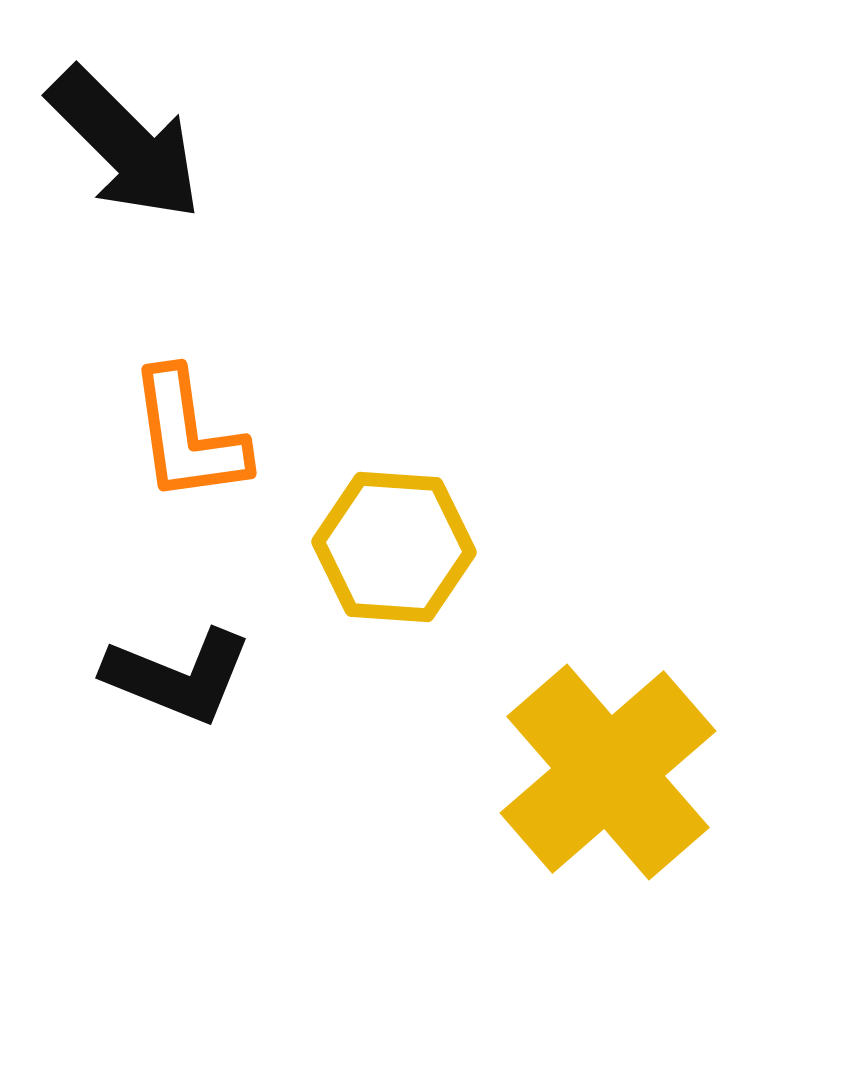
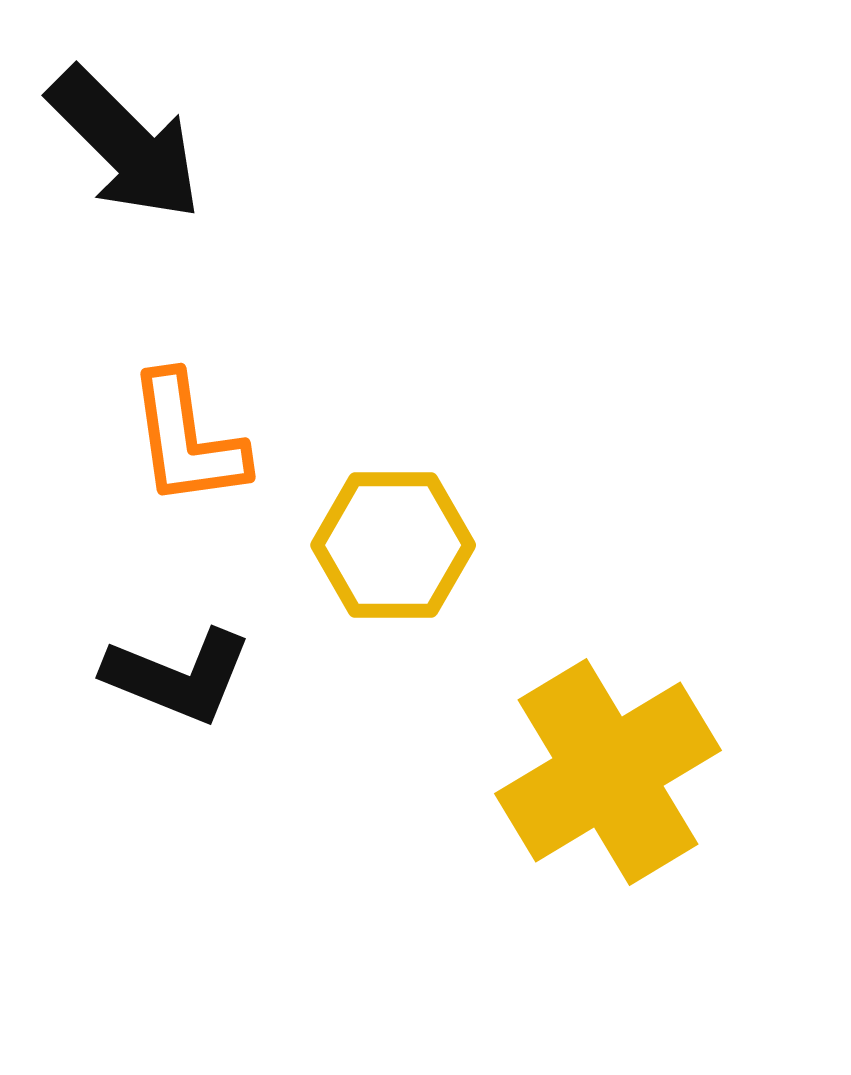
orange L-shape: moved 1 px left, 4 px down
yellow hexagon: moved 1 px left, 2 px up; rotated 4 degrees counterclockwise
yellow cross: rotated 10 degrees clockwise
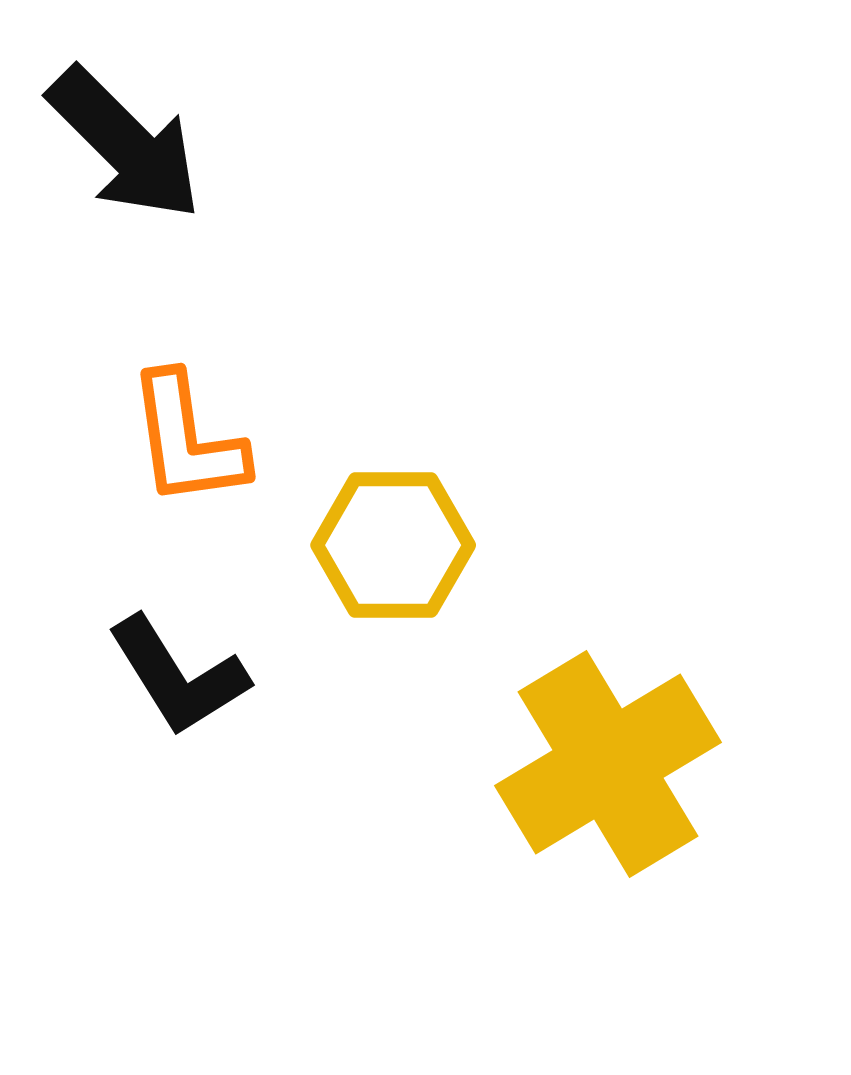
black L-shape: rotated 36 degrees clockwise
yellow cross: moved 8 px up
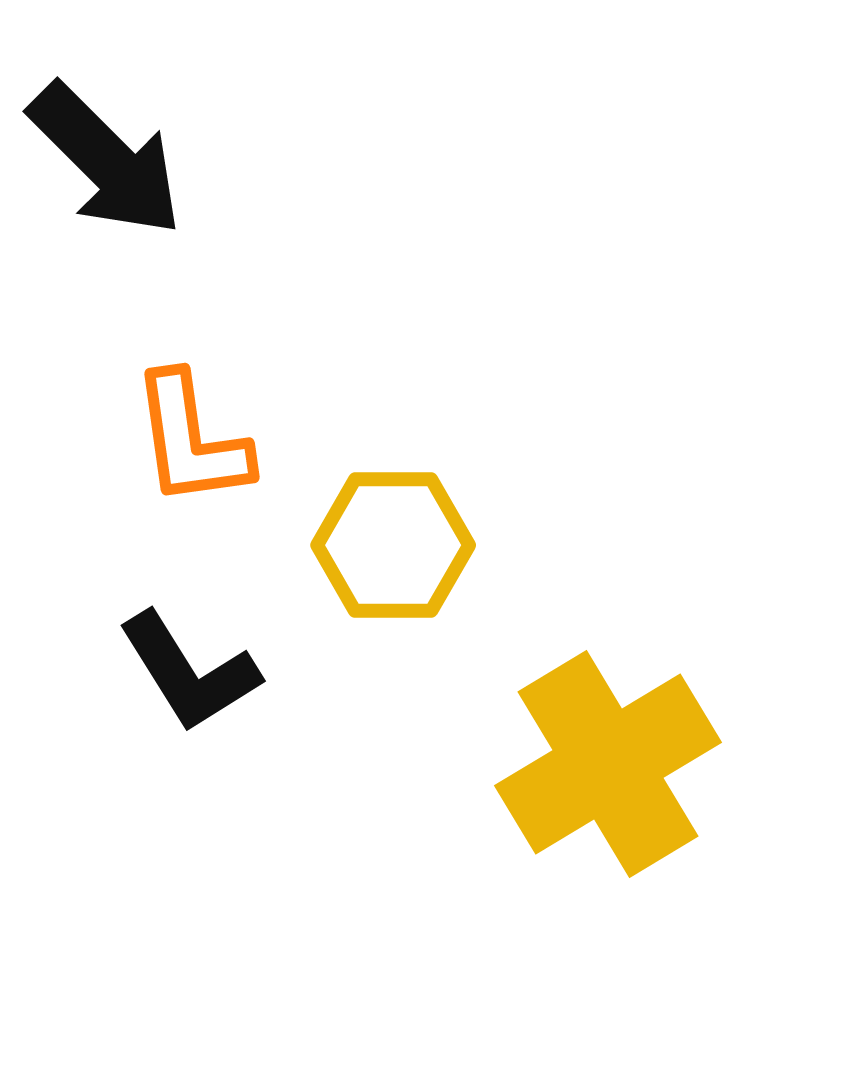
black arrow: moved 19 px left, 16 px down
orange L-shape: moved 4 px right
black L-shape: moved 11 px right, 4 px up
